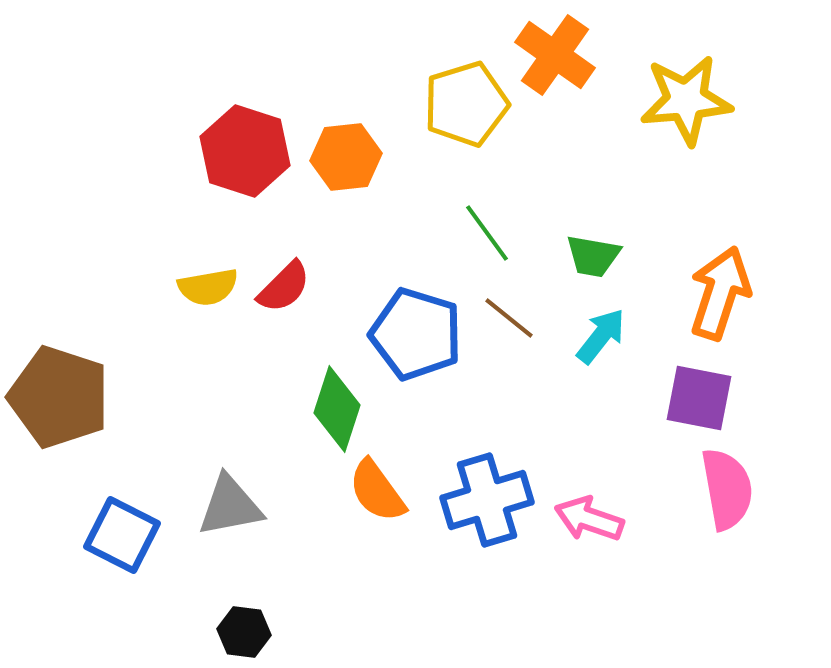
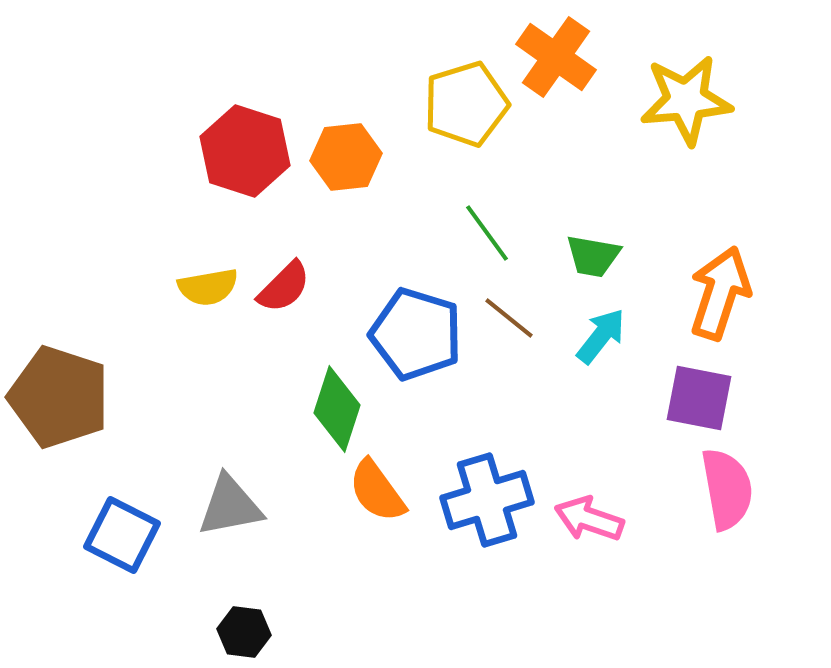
orange cross: moved 1 px right, 2 px down
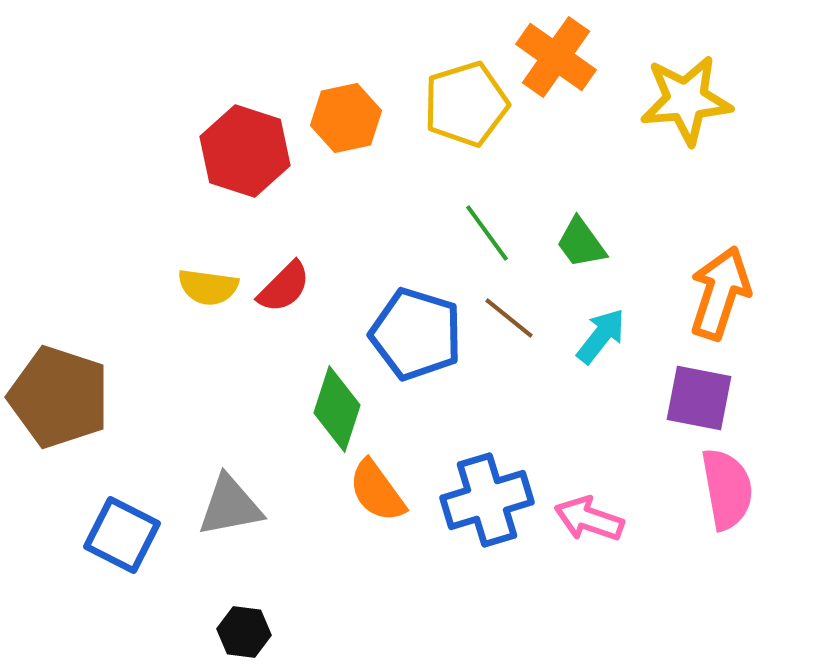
orange hexagon: moved 39 px up; rotated 6 degrees counterclockwise
green trapezoid: moved 12 px left, 13 px up; rotated 44 degrees clockwise
yellow semicircle: rotated 18 degrees clockwise
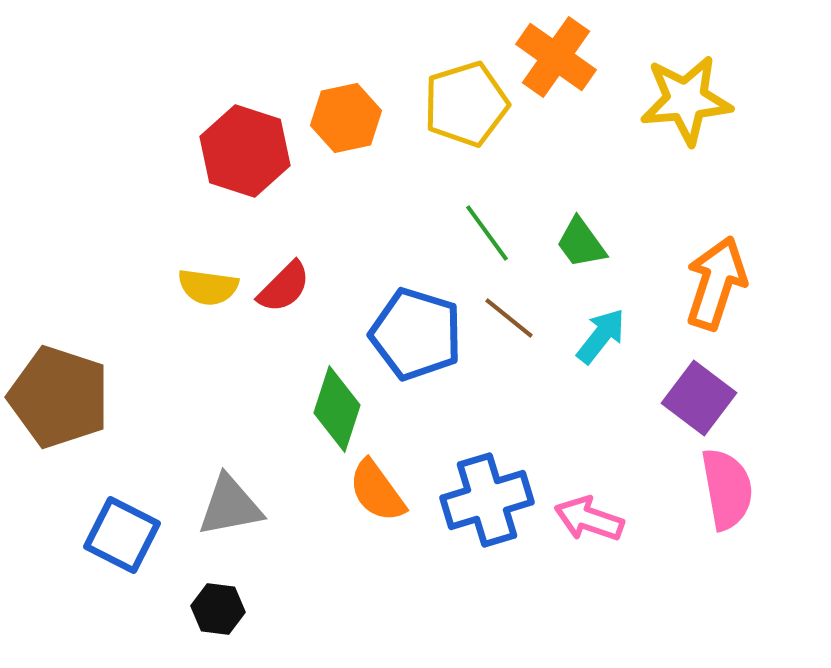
orange arrow: moved 4 px left, 10 px up
purple square: rotated 26 degrees clockwise
black hexagon: moved 26 px left, 23 px up
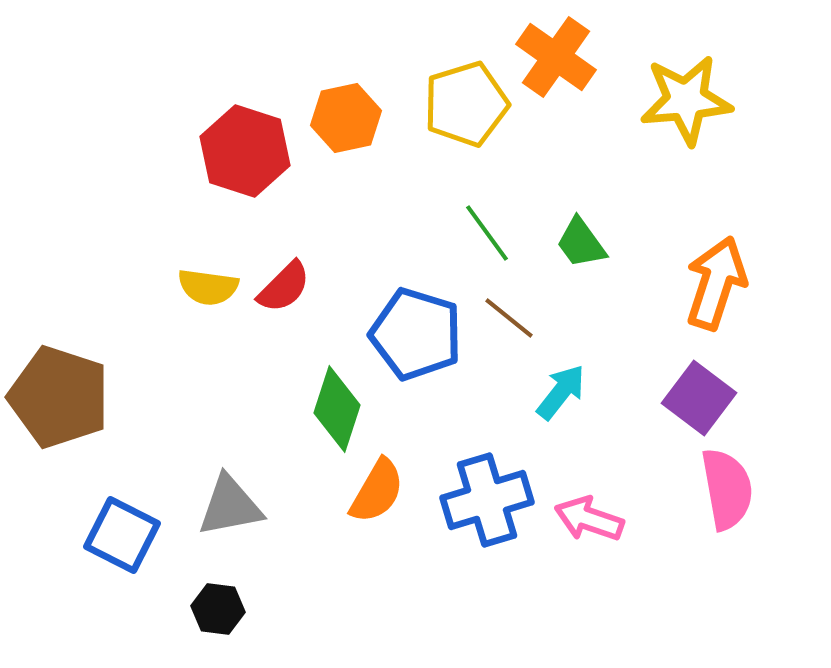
cyan arrow: moved 40 px left, 56 px down
orange semicircle: rotated 114 degrees counterclockwise
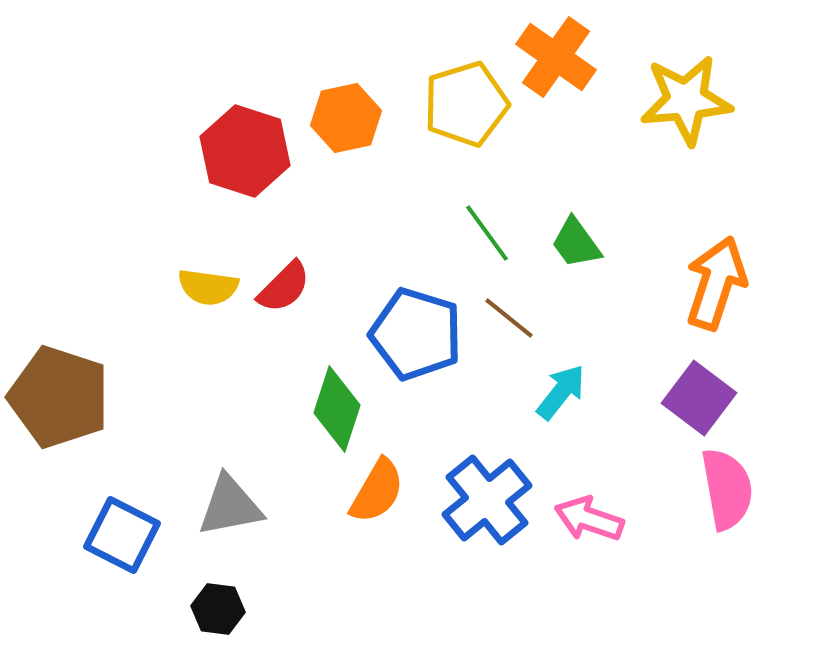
green trapezoid: moved 5 px left
blue cross: rotated 22 degrees counterclockwise
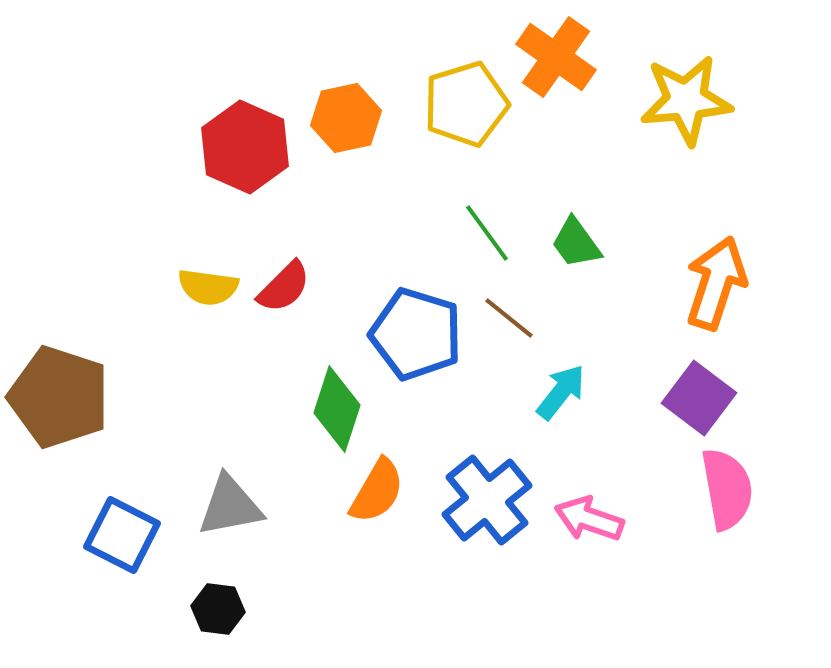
red hexagon: moved 4 px up; rotated 6 degrees clockwise
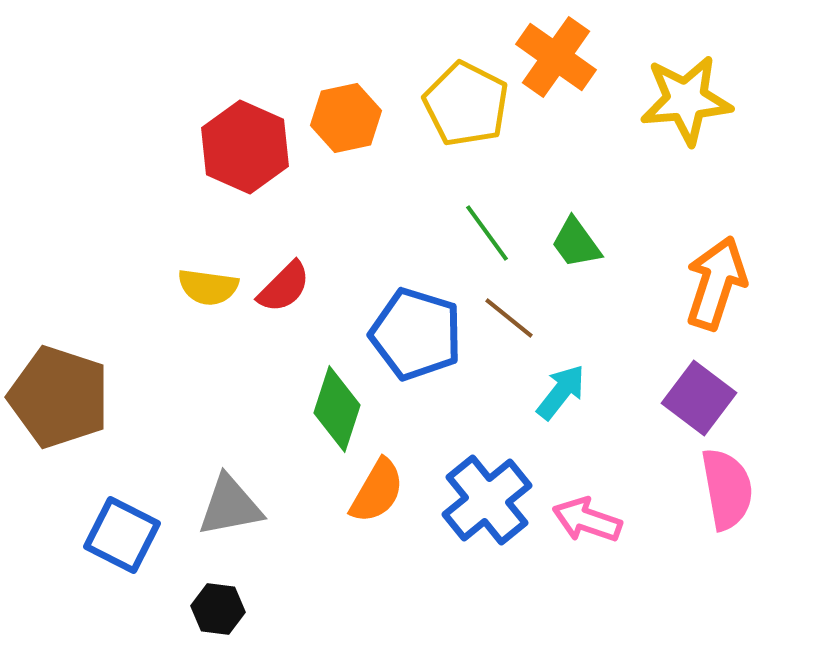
yellow pentagon: rotated 28 degrees counterclockwise
pink arrow: moved 2 px left, 1 px down
